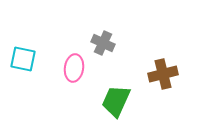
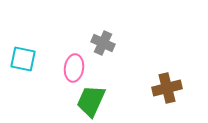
brown cross: moved 4 px right, 14 px down
green trapezoid: moved 25 px left
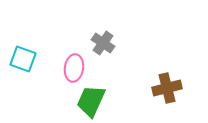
gray cross: rotated 10 degrees clockwise
cyan square: rotated 8 degrees clockwise
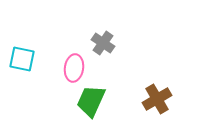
cyan square: moved 1 px left; rotated 8 degrees counterclockwise
brown cross: moved 10 px left, 11 px down; rotated 16 degrees counterclockwise
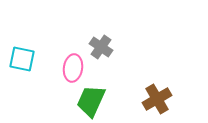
gray cross: moved 2 px left, 4 px down
pink ellipse: moved 1 px left
